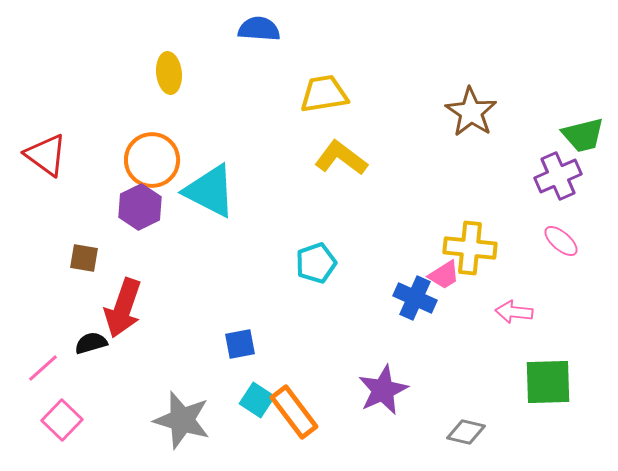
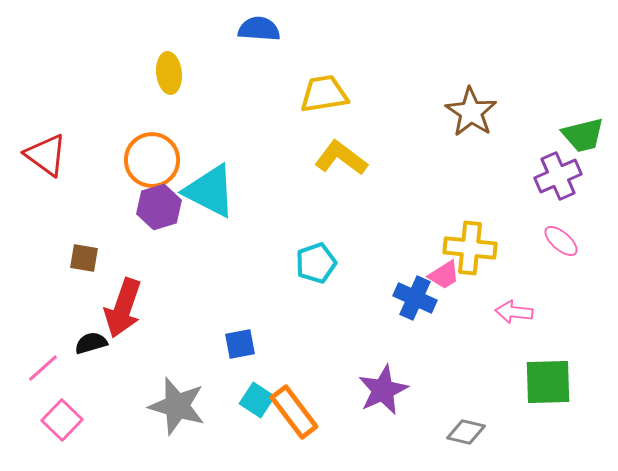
purple hexagon: moved 19 px right; rotated 9 degrees clockwise
gray star: moved 5 px left, 14 px up
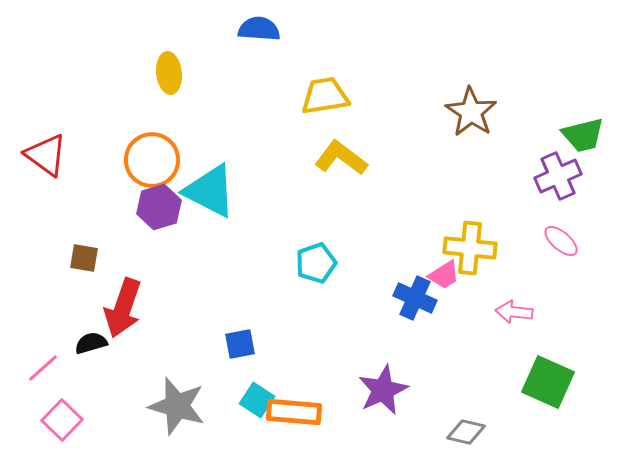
yellow trapezoid: moved 1 px right, 2 px down
green square: rotated 26 degrees clockwise
orange rectangle: rotated 48 degrees counterclockwise
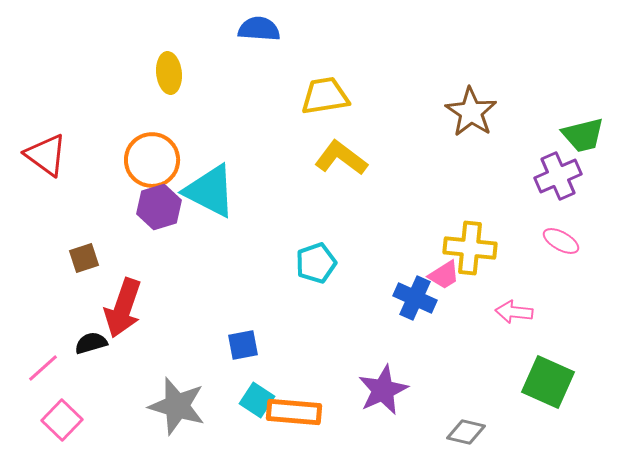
pink ellipse: rotated 12 degrees counterclockwise
brown square: rotated 28 degrees counterclockwise
blue square: moved 3 px right, 1 px down
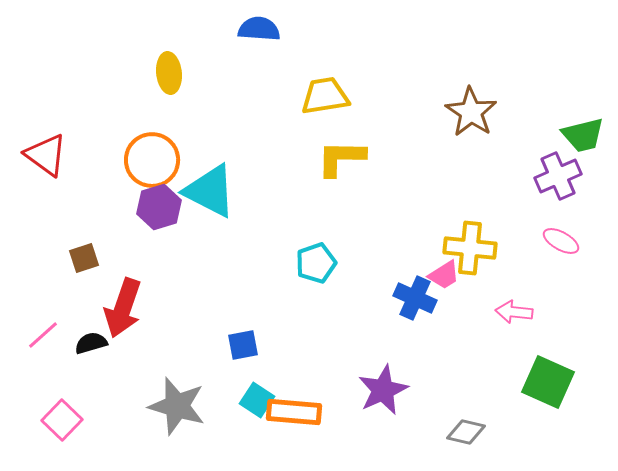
yellow L-shape: rotated 36 degrees counterclockwise
pink line: moved 33 px up
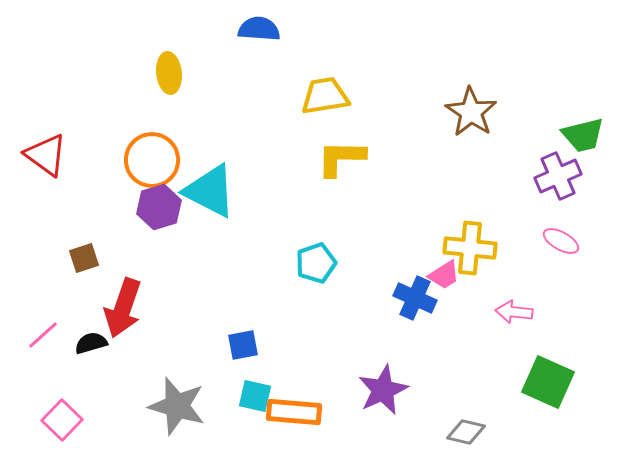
cyan square: moved 2 px left, 4 px up; rotated 20 degrees counterclockwise
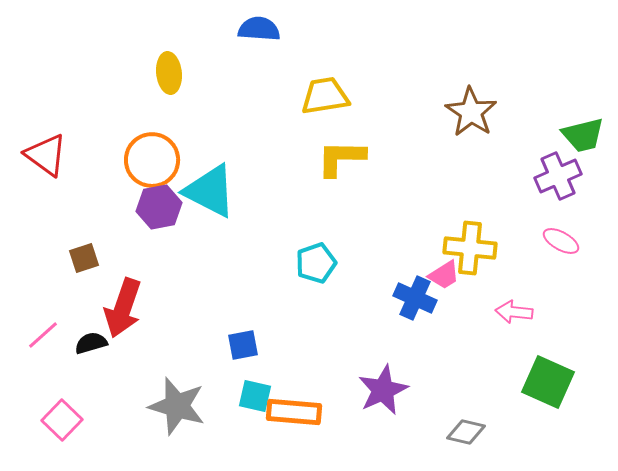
purple hexagon: rotated 6 degrees clockwise
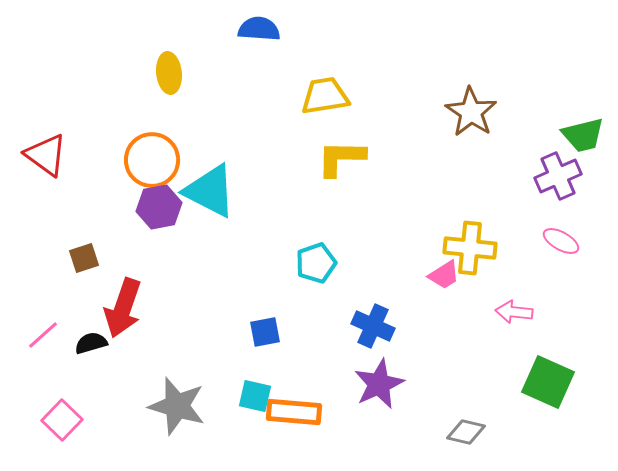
blue cross: moved 42 px left, 28 px down
blue square: moved 22 px right, 13 px up
purple star: moved 4 px left, 6 px up
